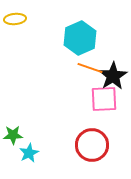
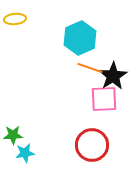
cyan star: moved 4 px left; rotated 18 degrees clockwise
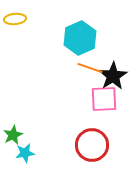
green star: rotated 24 degrees counterclockwise
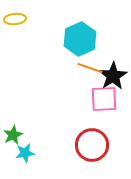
cyan hexagon: moved 1 px down
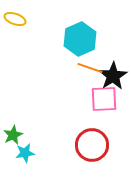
yellow ellipse: rotated 25 degrees clockwise
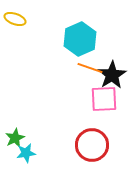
black star: moved 1 px left, 1 px up
green star: moved 2 px right, 3 px down
cyan star: moved 1 px right
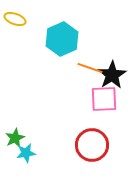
cyan hexagon: moved 18 px left
